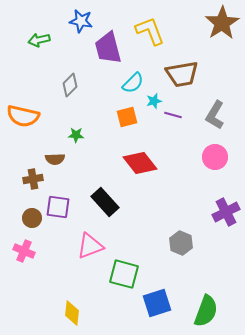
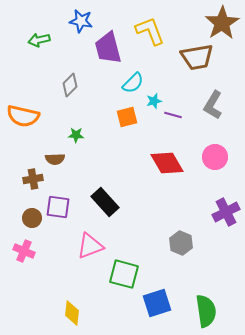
brown trapezoid: moved 15 px right, 17 px up
gray L-shape: moved 2 px left, 10 px up
red diamond: moved 27 px right; rotated 8 degrees clockwise
green semicircle: rotated 28 degrees counterclockwise
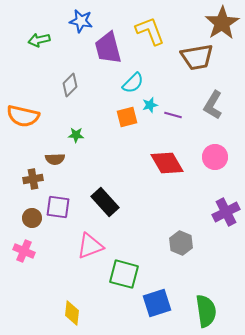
cyan star: moved 4 px left, 4 px down
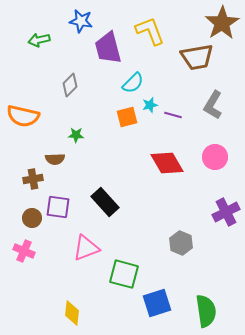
pink triangle: moved 4 px left, 2 px down
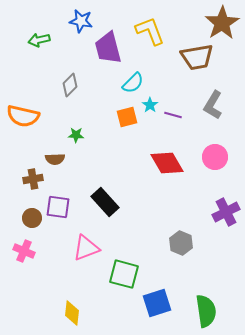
cyan star: rotated 21 degrees counterclockwise
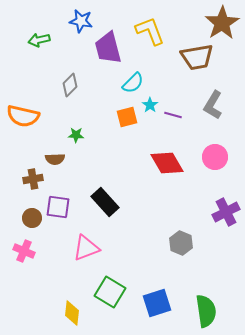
green square: moved 14 px left, 18 px down; rotated 16 degrees clockwise
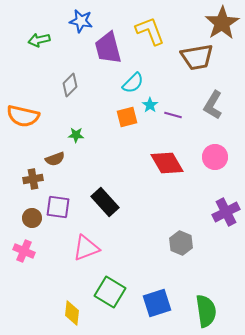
brown semicircle: rotated 18 degrees counterclockwise
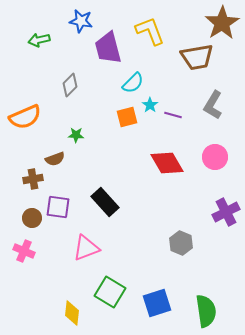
orange semicircle: moved 2 px right, 1 px down; rotated 36 degrees counterclockwise
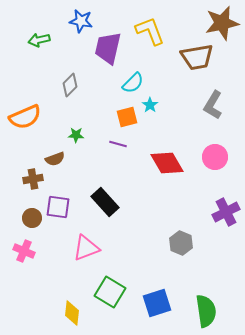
brown star: rotated 20 degrees clockwise
purple trapezoid: rotated 28 degrees clockwise
purple line: moved 55 px left, 29 px down
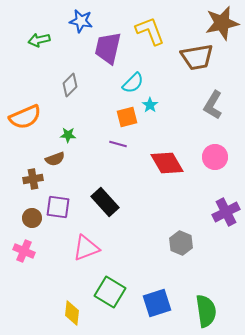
green star: moved 8 px left
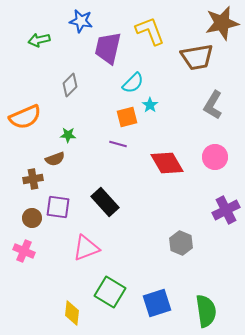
purple cross: moved 2 px up
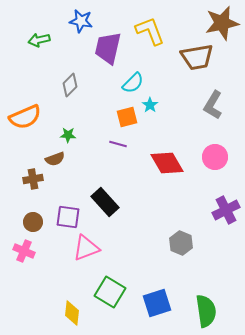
purple square: moved 10 px right, 10 px down
brown circle: moved 1 px right, 4 px down
